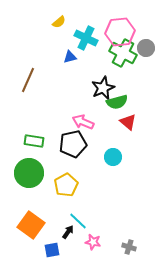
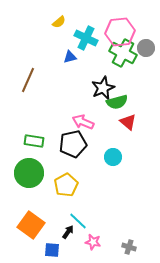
blue square: rotated 14 degrees clockwise
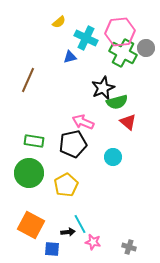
cyan line: moved 2 px right, 3 px down; rotated 18 degrees clockwise
orange square: rotated 8 degrees counterclockwise
black arrow: rotated 48 degrees clockwise
blue square: moved 1 px up
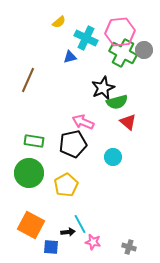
gray circle: moved 2 px left, 2 px down
blue square: moved 1 px left, 2 px up
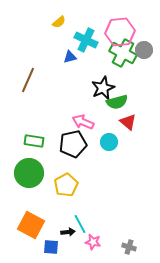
cyan cross: moved 2 px down
cyan circle: moved 4 px left, 15 px up
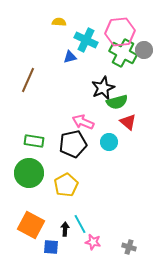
yellow semicircle: rotated 136 degrees counterclockwise
black arrow: moved 3 px left, 3 px up; rotated 80 degrees counterclockwise
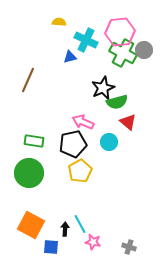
yellow pentagon: moved 14 px right, 14 px up
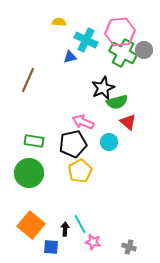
orange square: rotated 12 degrees clockwise
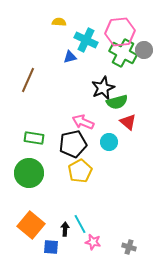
green rectangle: moved 3 px up
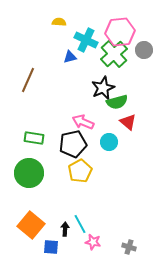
green cross: moved 9 px left, 1 px down; rotated 20 degrees clockwise
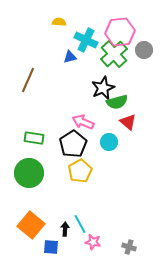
black pentagon: rotated 20 degrees counterclockwise
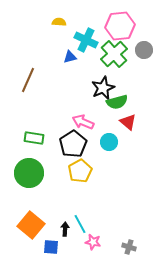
pink hexagon: moved 6 px up
